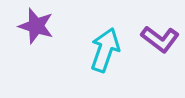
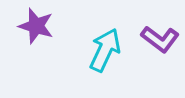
cyan arrow: rotated 6 degrees clockwise
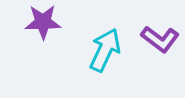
purple star: moved 7 px right, 4 px up; rotated 18 degrees counterclockwise
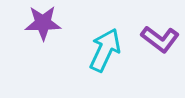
purple star: moved 1 px down
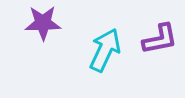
purple L-shape: rotated 48 degrees counterclockwise
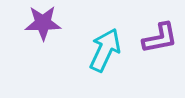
purple L-shape: moved 1 px up
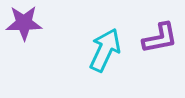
purple star: moved 19 px left
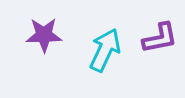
purple star: moved 20 px right, 12 px down
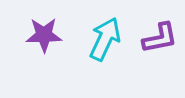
cyan arrow: moved 11 px up
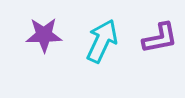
cyan arrow: moved 3 px left, 2 px down
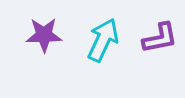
cyan arrow: moved 1 px right, 1 px up
